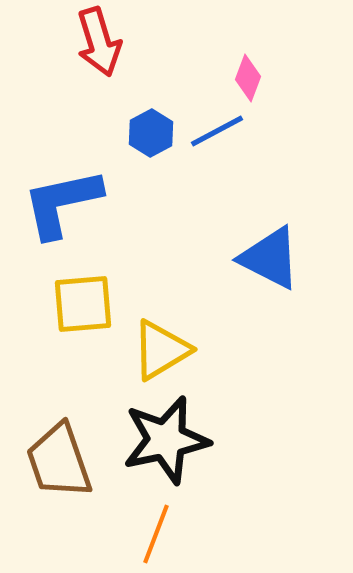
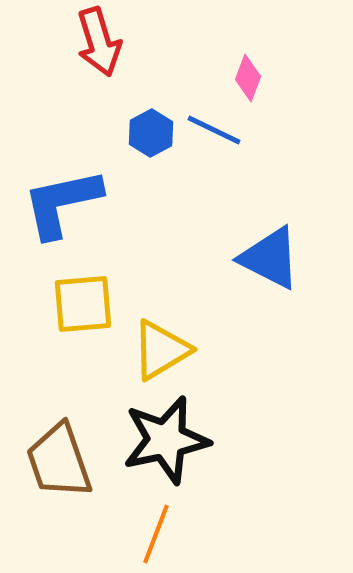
blue line: moved 3 px left, 1 px up; rotated 54 degrees clockwise
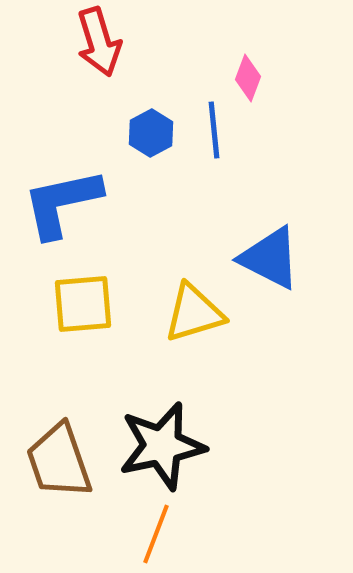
blue line: rotated 58 degrees clockwise
yellow triangle: moved 33 px right, 37 px up; rotated 14 degrees clockwise
black star: moved 4 px left, 6 px down
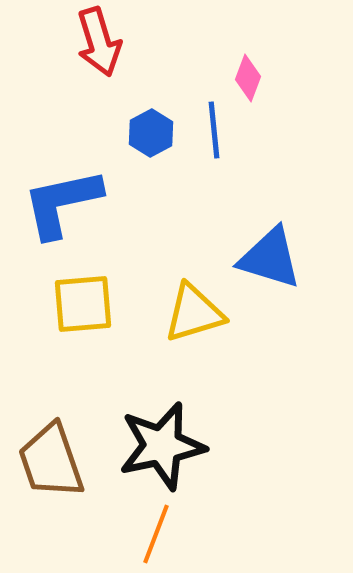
blue triangle: rotated 10 degrees counterclockwise
brown trapezoid: moved 8 px left
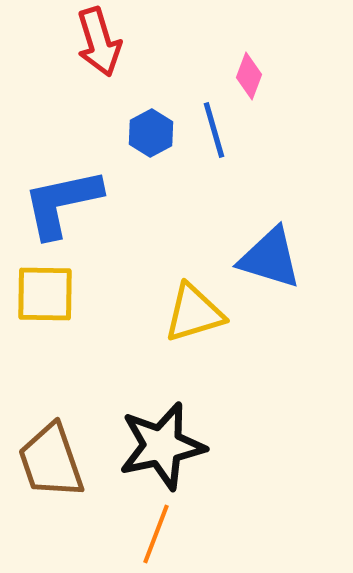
pink diamond: moved 1 px right, 2 px up
blue line: rotated 10 degrees counterclockwise
yellow square: moved 38 px left, 10 px up; rotated 6 degrees clockwise
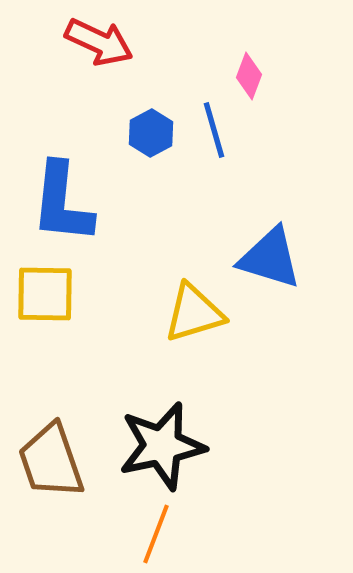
red arrow: rotated 48 degrees counterclockwise
blue L-shape: rotated 72 degrees counterclockwise
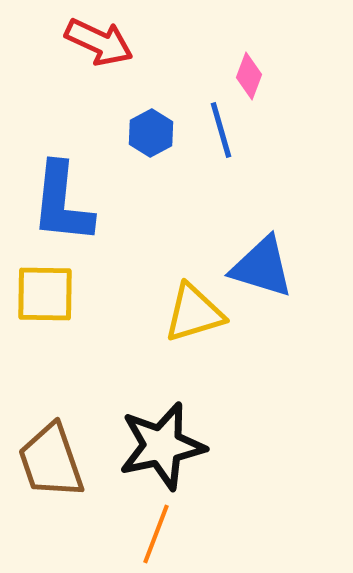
blue line: moved 7 px right
blue triangle: moved 8 px left, 9 px down
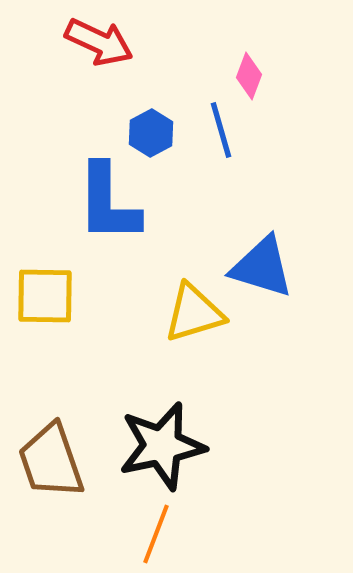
blue L-shape: moved 46 px right; rotated 6 degrees counterclockwise
yellow square: moved 2 px down
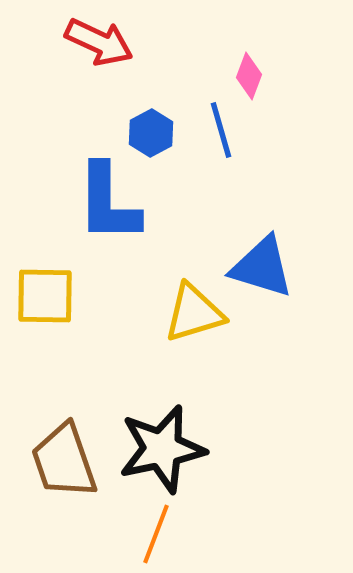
black star: moved 3 px down
brown trapezoid: moved 13 px right
